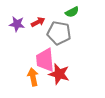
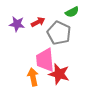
gray pentagon: rotated 15 degrees clockwise
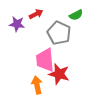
green semicircle: moved 4 px right, 3 px down
red arrow: moved 2 px left, 8 px up
orange arrow: moved 4 px right, 8 px down
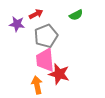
gray pentagon: moved 13 px left, 3 px down; rotated 25 degrees clockwise
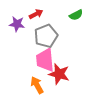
orange arrow: rotated 18 degrees counterclockwise
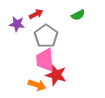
green semicircle: moved 2 px right
gray pentagon: rotated 15 degrees counterclockwise
red star: moved 3 px left, 1 px down
orange arrow: rotated 138 degrees clockwise
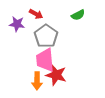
red arrow: rotated 56 degrees clockwise
orange arrow: moved 4 px up; rotated 72 degrees clockwise
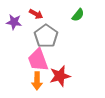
green semicircle: rotated 24 degrees counterclockwise
purple star: moved 3 px left, 2 px up
pink trapezoid: moved 7 px left; rotated 15 degrees counterclockwise
red star: moved 4 px right, 1 px down; rotated 30 degrees counterclockwise
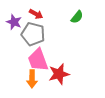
green semicircle: moved 1 px left, 2 px down
purple star: rotated 14 degrees clockwise
gray pentagon: moved 13 px left, 2 px up; rotated 20 degrees counterclockwise
red star: moved 1 px left, 2 px up
orange arrow: moved 5 px left, 2 px up
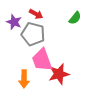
green semicircle: moved 2 px left, 1 px down
pink trapezoid: moved 4 px right
orange arrow: moved 8 px left
